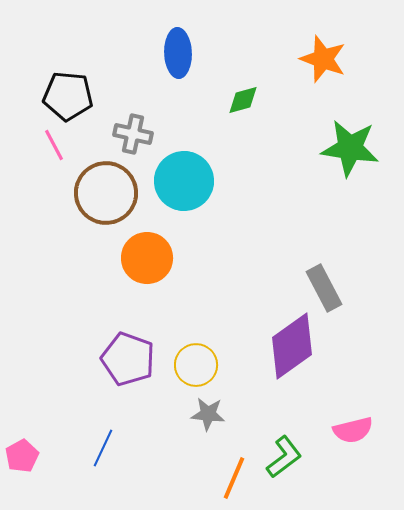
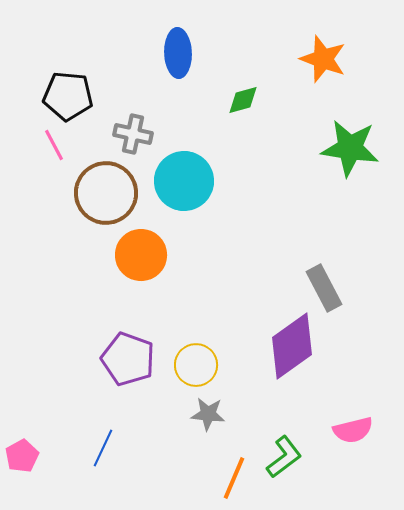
orange circle: moved 6 px left, 3 px up
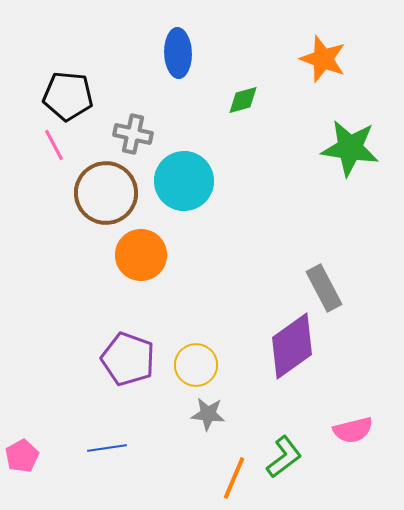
blue line: moved 4 px right; rotated 57 degrees clockwise
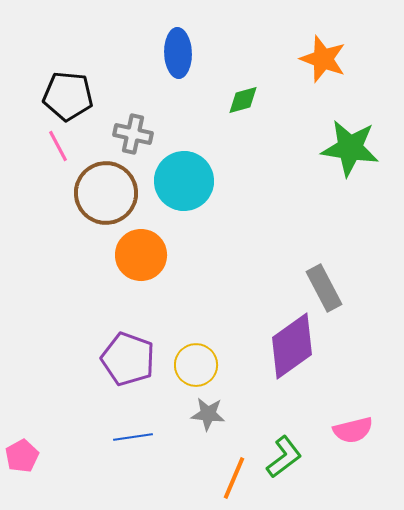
pink line: moved 4 px right, 1 px down
blue line: moved 26 px right, 11 px up
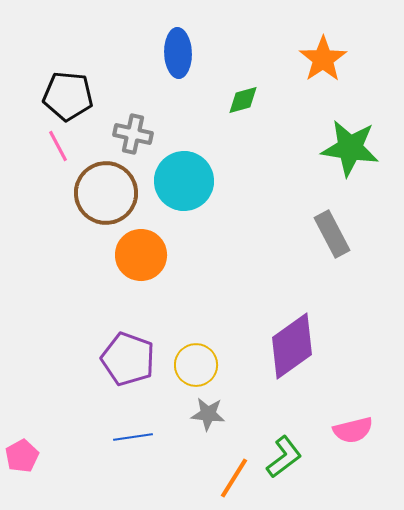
orange star: rotated 18 degrees clockwise
gray rectangle: moved 8 px right, 54 px up
orange line: rotated 9 degrees clockwise
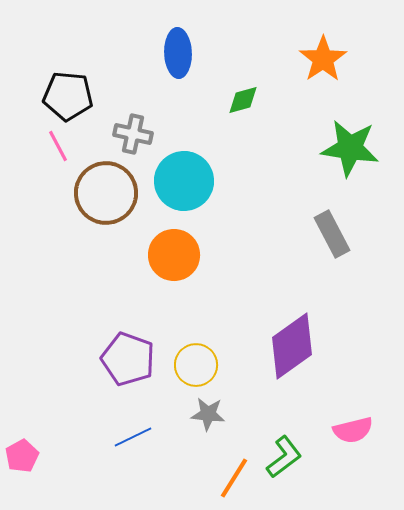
orange circle: moved 33 px right
blue line: rotated 18 degrees counterclockwise
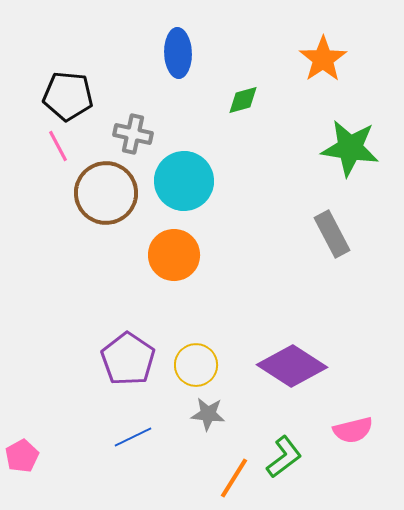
purple diamond: moved 20 px down; rotated 68 degrees clockwise
purple pentagon: rotated 14 degrees clockwise
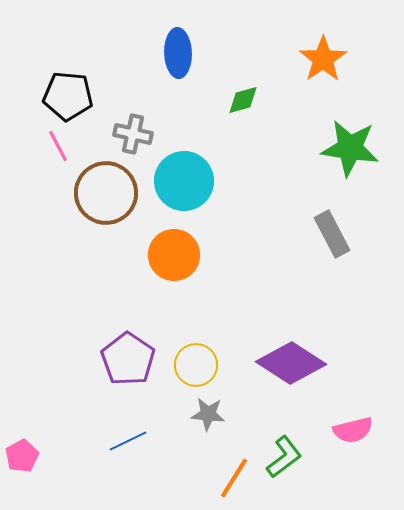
purple diamond: moved 1 px left, 3 px up
blue line: moved 5 px left, 4 px down
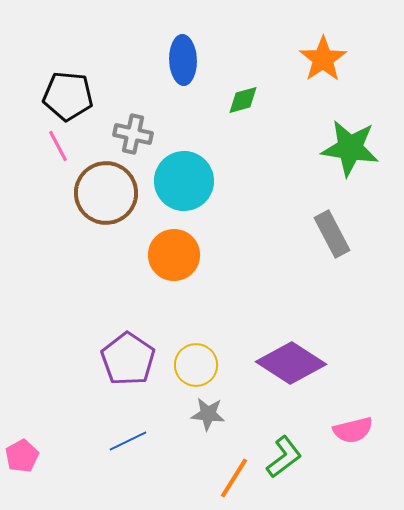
blue ellipse: moved 5 px right, 7 px down
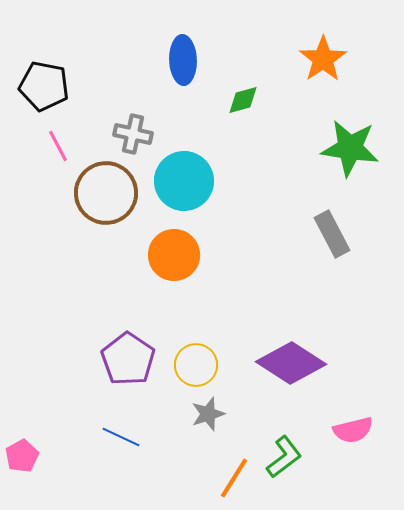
black pentagon: moved 24 px left, 10 px up; rotated 6 degrees clockwise
gray star: rotated 24 degrees counterclockwise
blue line: moved 7 px left, 4 px up; rotated 51 degrees clockwise
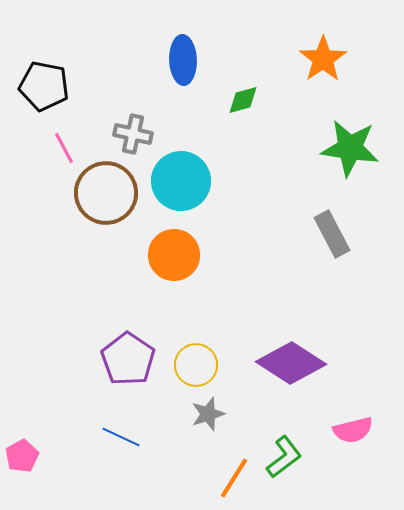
pink line: moved 6 px right, 2 px down
cyan circle: moved 3 px left
